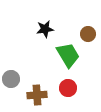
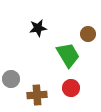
black star: moved 7 px left, 1 px up
red circle: moved 3 px right
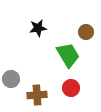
brown circle: moved 2 px left, 2 px up
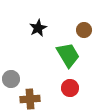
black star: rotated 18 degrees counterclockwise
brown circle: moved 2 px left, 2 px up
red circle: moved 1 px left
brown cross: moved 7 px left, 4 px down
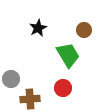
red circle: moved 7 px left
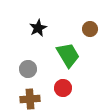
brown circle: moved 6 px right, 1 px up
gray circle: moved 17 px right, 10 px up
